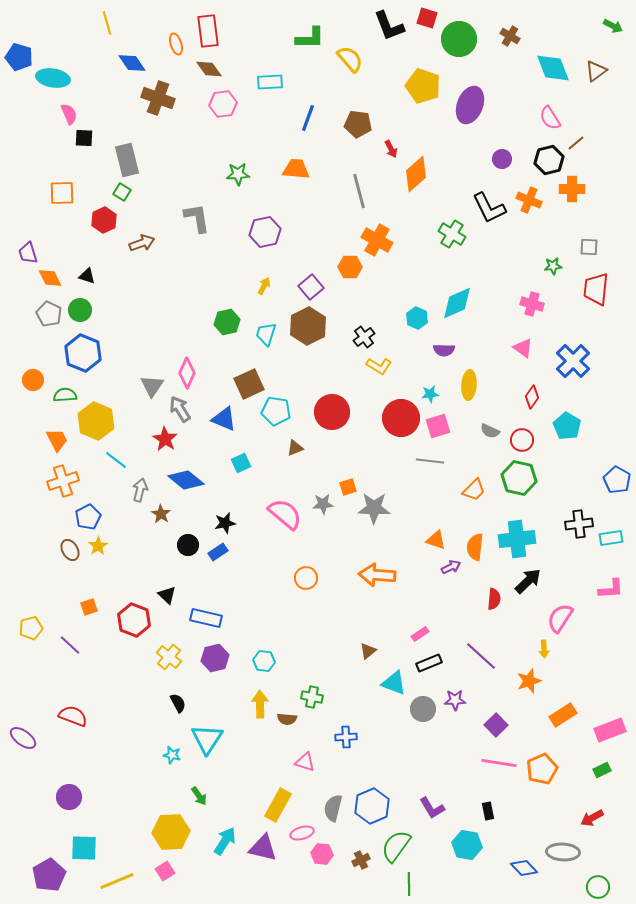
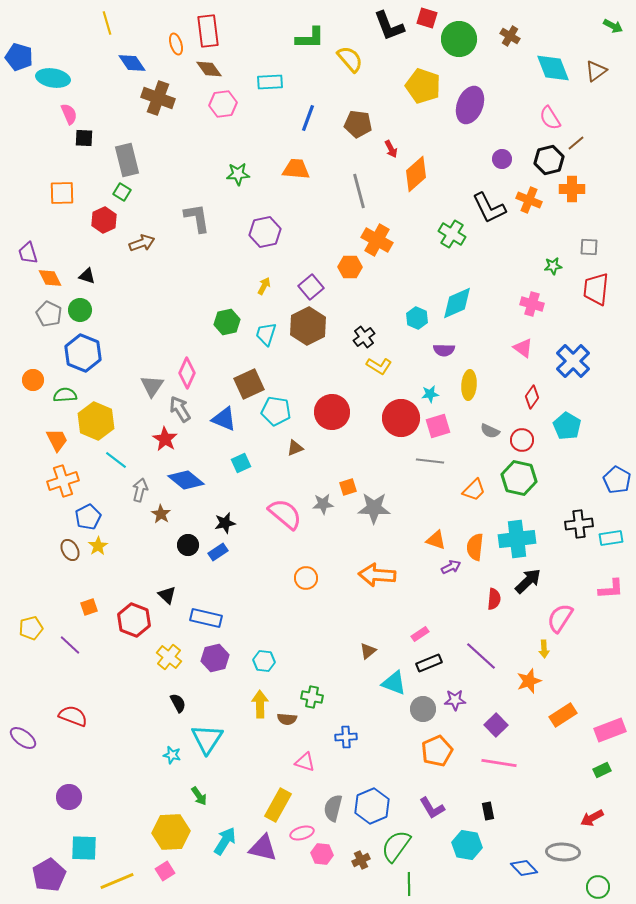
orange pentagon at (542, 769): moved 105 px left, 18 px up
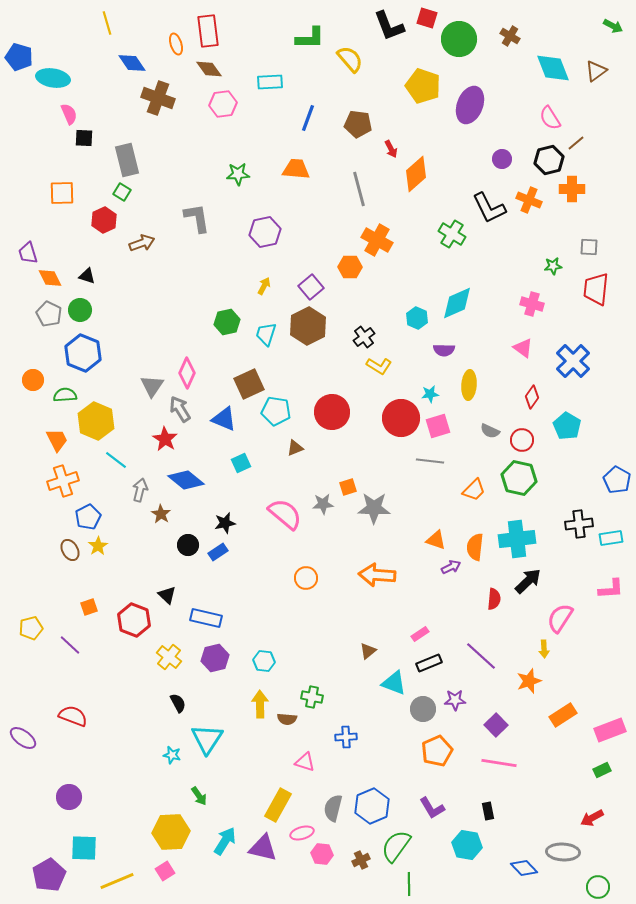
gray line at (359, 191): moved 2 px up
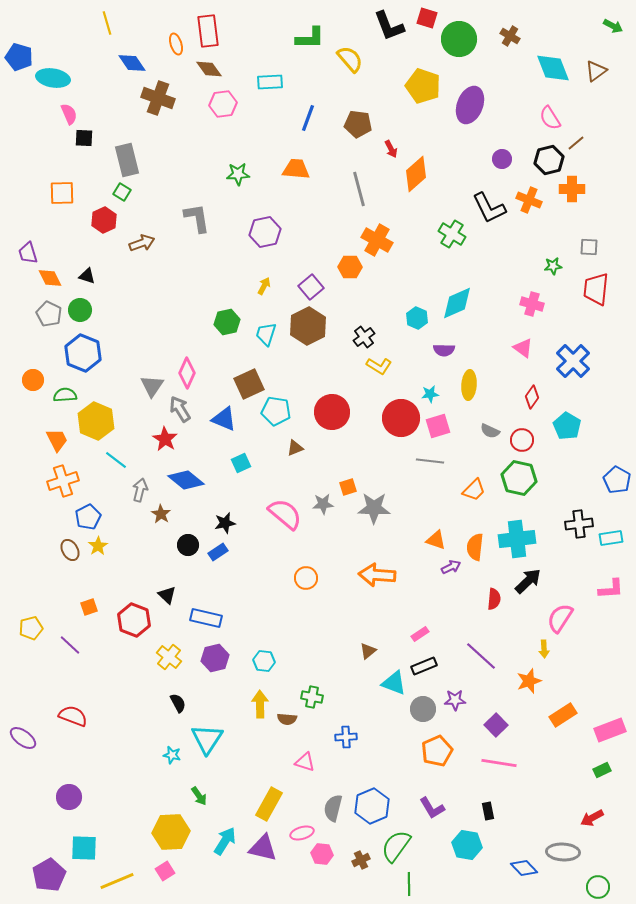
black rectangle at (429, 663): moved 5 px left, 3 px down
yellow rectangle at (278, 805): moved 9 px left, 1 px up
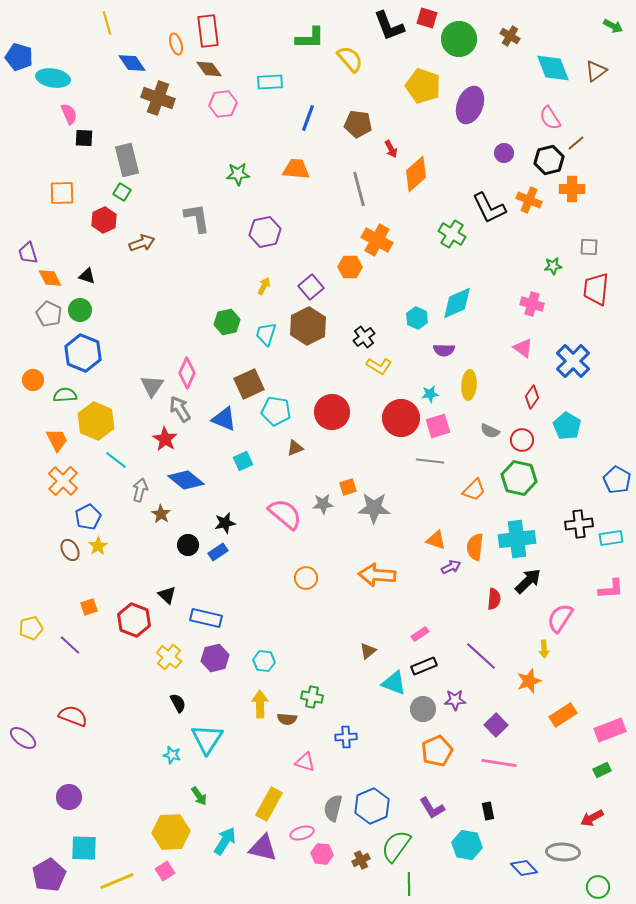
purple circle at (502, 159): moved 2 px right, 6 px up
cyan square at (241, 463): moved 2 px right, 2 px up
orange cross at (63, 481): rotated 28 degrees counterclockwise
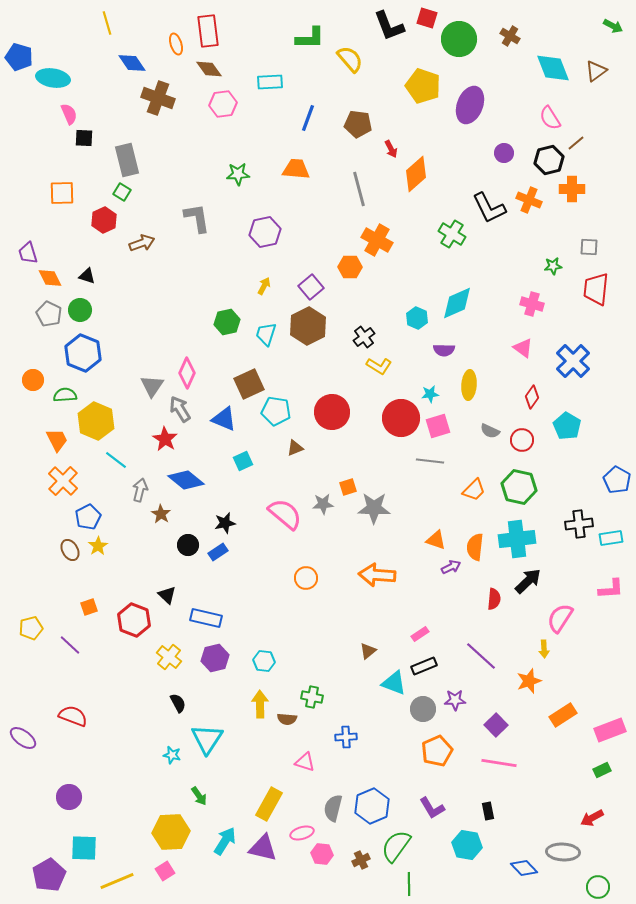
green hexagon at (519, 478): moved 9 px down
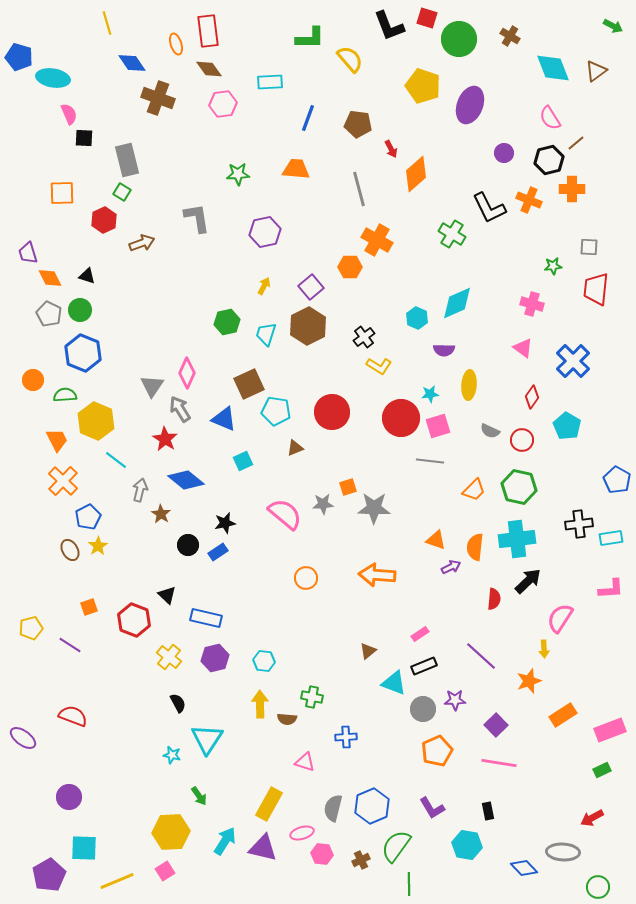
purple line at (70, 645): rotated 10 degrees counterclockwise
